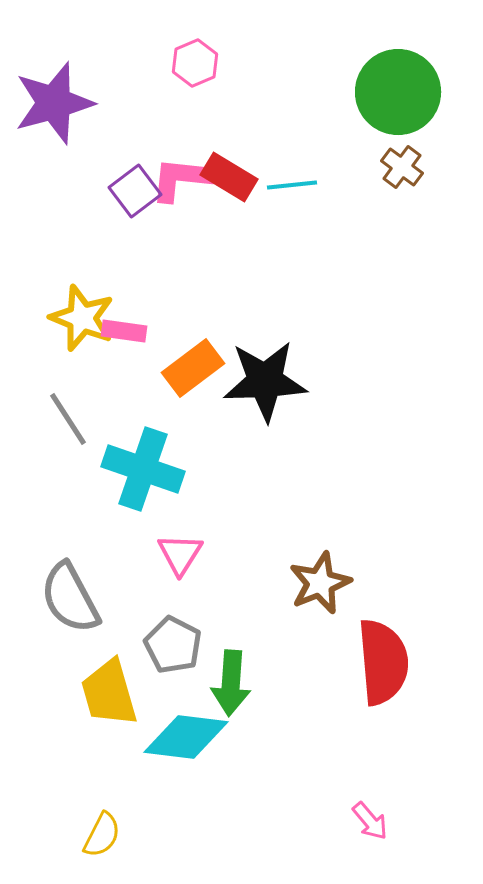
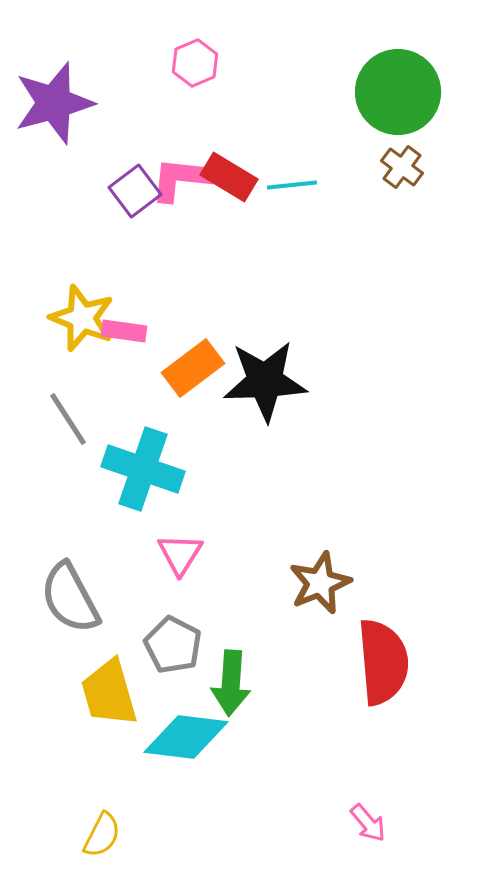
pink arrow: moved 2 px left, 2 px down
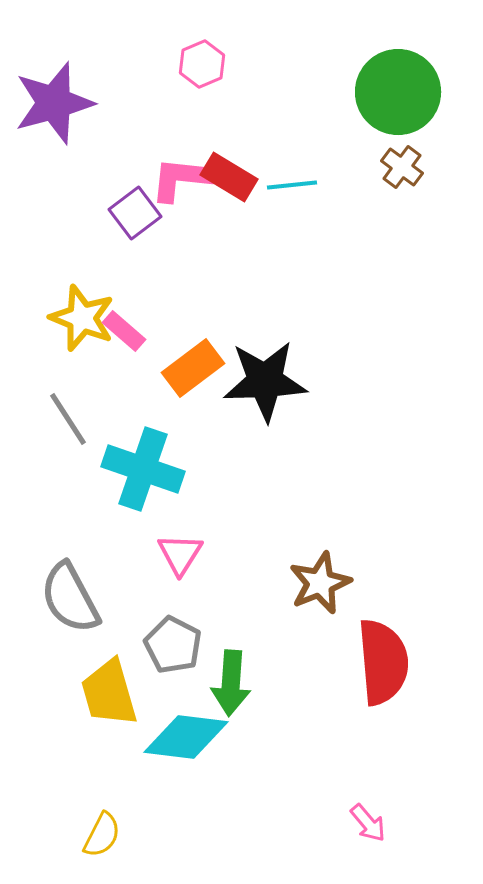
pink hexagon: moved 7 px right, 1 px down
purple square: moved 22 px down
pink rectangle: rotated 33 degrees clockwise
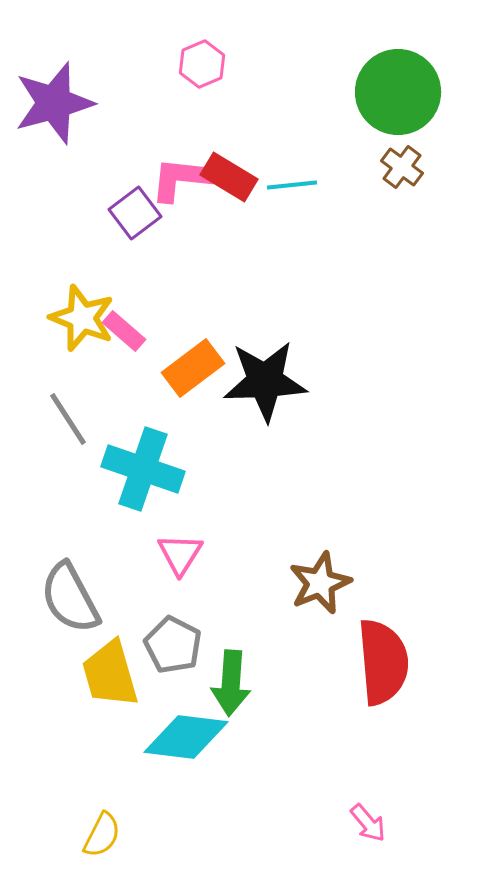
yellow trapezoid: moved 1 px right, 19 px up
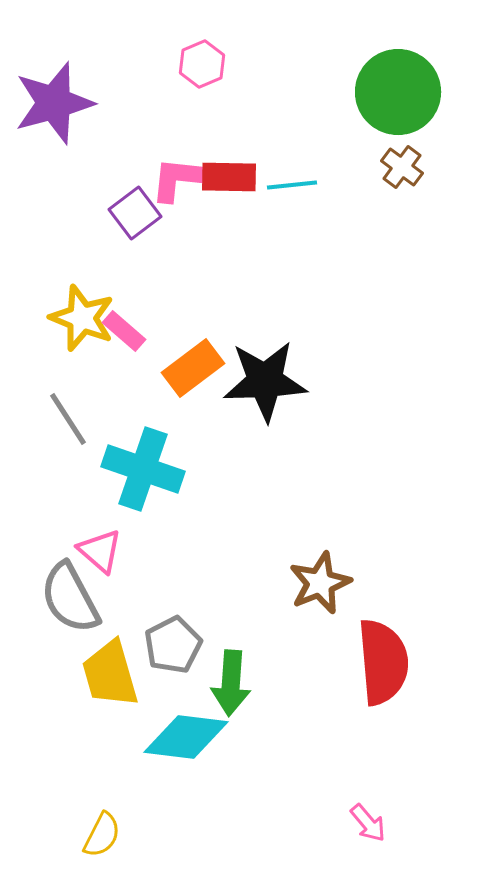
red rectangle: rotated 30 degrees counterclockwise
pink triangle: moved 80 px left, 3 px up; rotated 21 degrees counterclockwise
gray pentagon: rotated 18 degrees clockwise
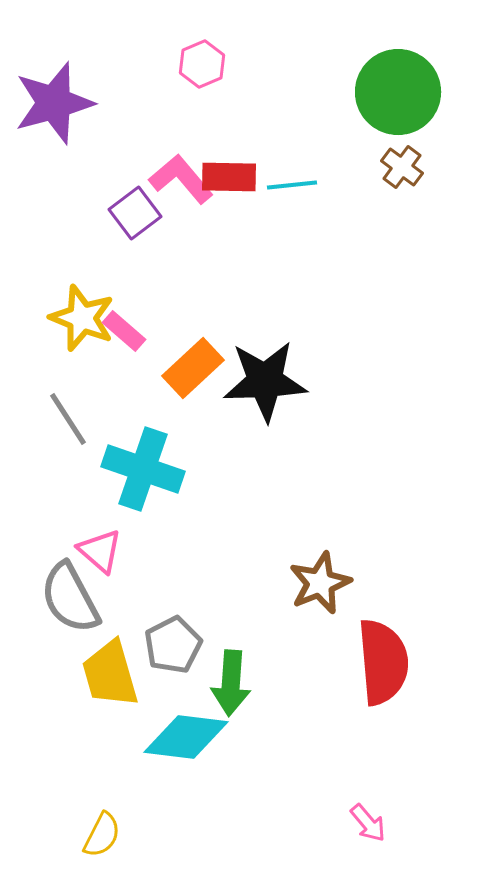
pink L-shape: rotated 44 degrees clockwise
orange rectangle: rotated 6 degrees counterclockwise
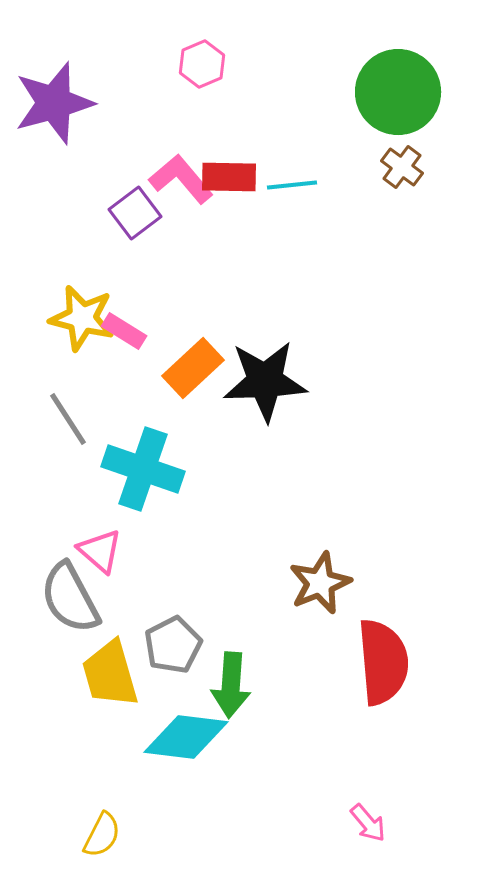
yellow star: rotated 8 degrees counterclockwise
pink rectangle: rotated 9 degrees counterclockwise
green arrow: moved 2 px down
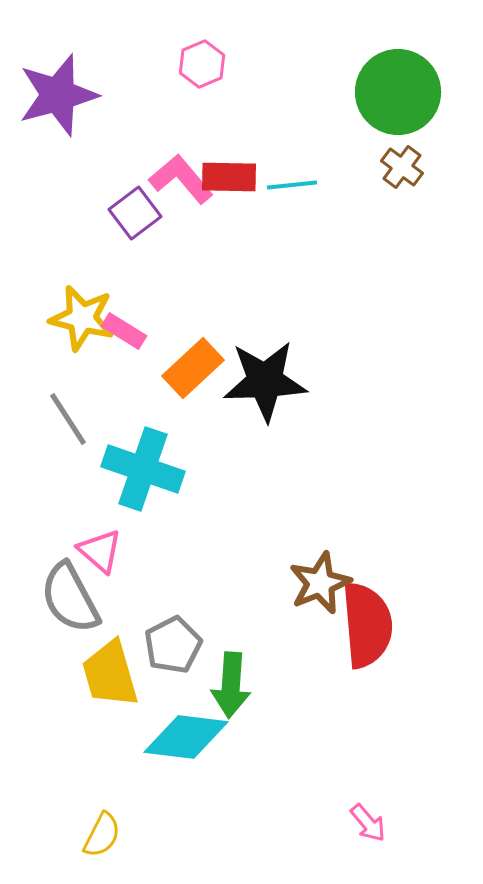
purple star: moved 4 px right, 8 px up
red semicircle: moved 16 px left, 37 px up
